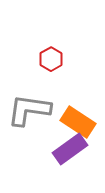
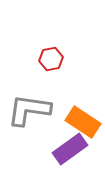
red hexagon: rotated 20 degrees clockwise
orange rectangle: moved 5 px right
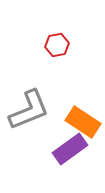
red hexagon: moved 6 px right, 14 px up
gray L-shape: rotated 150 degrees clockwise
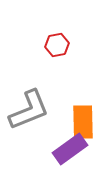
orange rectangle: rotated 56 degrees clockwise
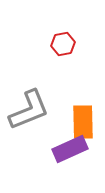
red hexagon: moved 6 px right, 1 px up
purple rectangle: rotated 12 degrees clockwise
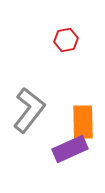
red hexagon: moved 3 px right, 4 px up
gray L-shape: rotated 30 degrees counterclockwise
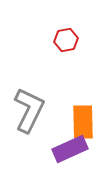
gray L-shape: rotated 12 degrees counterclockwise
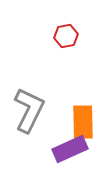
red hexagon: moved 4 px up
